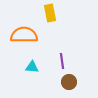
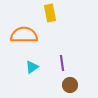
purple line: moved 2 px down
cyan triangle: rotated 40 degrees counterclockwise
brown circle: moved 1 px right, 3 px down
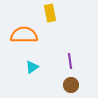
purple line: moved 8 px right, 2 px up
brown circle: moved 1 px right
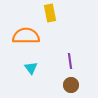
orange semicircle: moved 2 px right, 1 px down
cyan triangle: moved 1 px left, 1 px down; rotated 32 degrees counterclockwise
